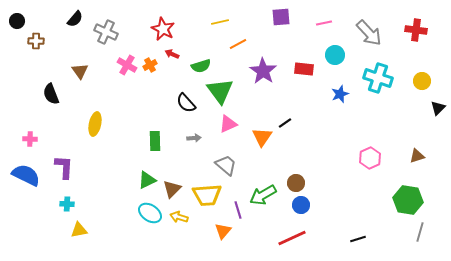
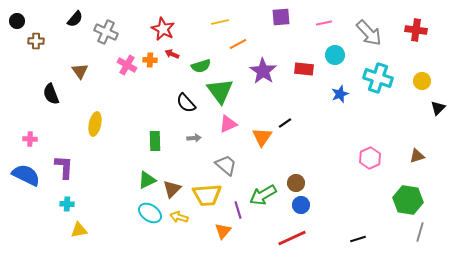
orange cross at (150, 65): moved 5 px up; rotated 32 degrees clockwise
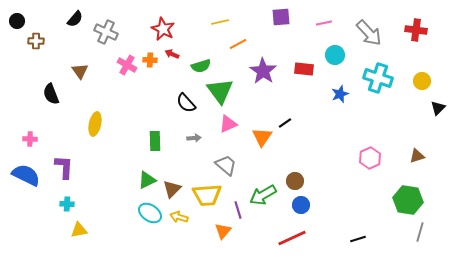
brown circle at (296, 183): moved 1 px left, 2 px up
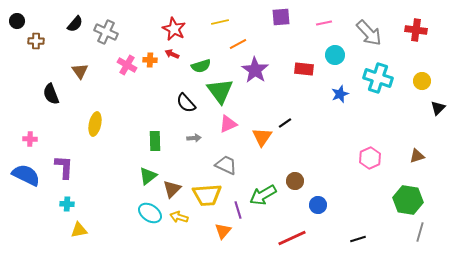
black semicircle at (75, 19): moved 5 px down
red star at (163, 29): moved 11 px right
purple star at (263, 71): moved 8 px left, 1 px up
gray trapezoid at (226, 165): rotated 15 degrees counterclockwise
green triangle at (147, 180): moved 1 px right, 4 px up; rotated 12 degrees counterclockwise
blue circle at (301, 205): moved 17 px right
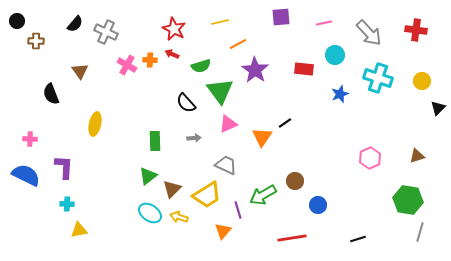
yellow trapezoid at (207, 195): rotated 28 degrees counterclockwise
red line at (292, 238): rotated 16 degrees clockwise
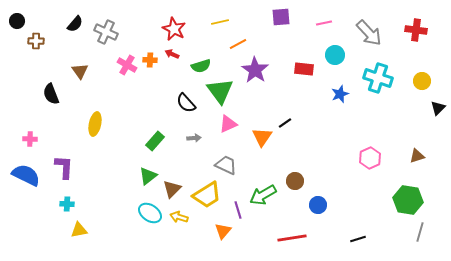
green rectangle at (155, 141): rotated 42 degrees clockwise
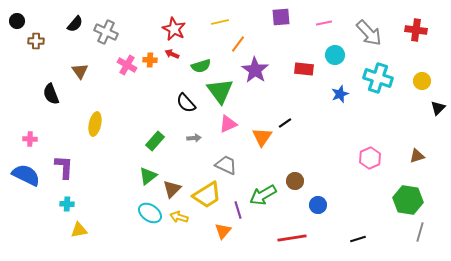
orange line at (238, 44): rotated 24 degrees counterclockwise
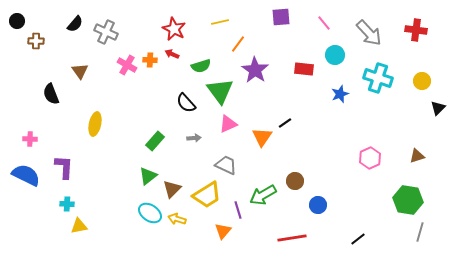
pink line at (324, 23): rotated 63 degrees clockwise
yellow arrow at (179, 217): moved 2 px left, 2 px down
yellow triangle at (79, 230): moved 4 px up
black line at (358, 239): rotated 21 degrees counterclockwise
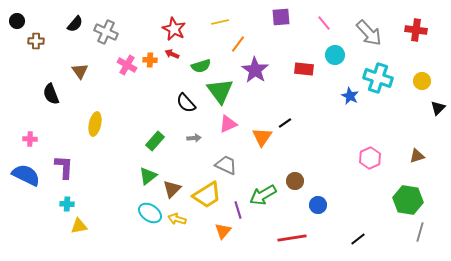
blue star at (340, 94): moved 10 px right, 2 px down; rotated 24 degrees counterclockwise
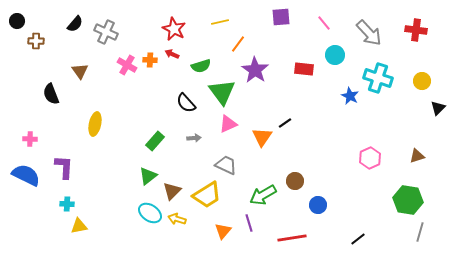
green triangle at (220, 91): moved 2 px right, 1 px down
brown triangle at (172, 189): moved 2 px down
purple line at (238, 210): moved 11 px right, 13 px down
